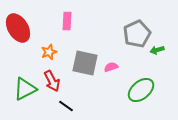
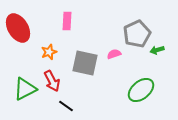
pink semicircle: moved 3 px right, 13 px up
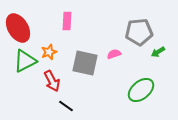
gray pentagon: moved 2 px right, 2 px up; rotated 20 degrees clockwise
green arrow: moved 1 px right, 2 px down; rotated 16 degrees counterclockwise
green triangle: moved 28 px up
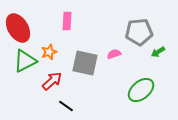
red arrow: rotated 105 degrees counterclockwise
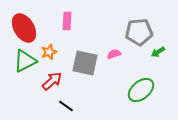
red ellipse: moved 6 px right
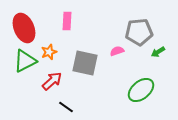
red ellipse: rotated 8 degrees clockwise
pink semicircle: moved 3 px right, 3 px up
black line: moved 1 px down
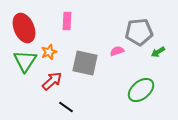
green triangle: rotated 30 degrees counterclockwise
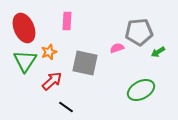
pink semicircle: moved 3 px up
green ellipse: rotated 12 degrees clockwise
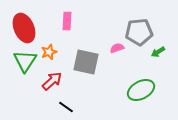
gray square: moved 1 px right, 1 px up
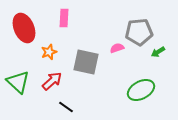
pink rectangle: moved 3 px left, 3 px up
green triangle: moved 7 px left, 21 px down; rotated 20 degrees counterclockwise
